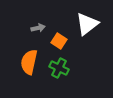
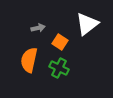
orange square: moved 1 px right, 1 px down
orange semicircle: moved 2 px up
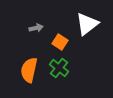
gray arrow: moved 2 px left
orange semicircle: moved 10 px down
green cross: rotated 12 degrees clockwise
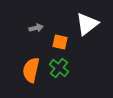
orange square: rotated 21 degrees counterclockwise
orange semicircle: moved 2 px right
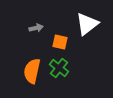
orange semicircle: moved 1 px right, 1 px down
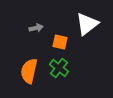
orange semicircle: moved 3 px left
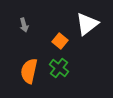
gray arrow: moved 12 px left, 3 px up; rotated 88 degrees clockwise
orange square: moved 1 px up; rotated 28 degrees clockwise
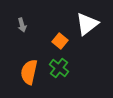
gray arrow: moved 2 px left
orange semicircle: moved 1 px down
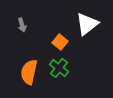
orange square: moved 1 px down
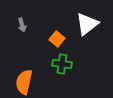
orange square: moved 3 px left, 3 px up
green cross: moved 3 px right, 4 px up; rotated 30 degrees counterclockwise
orange semicircle: moved 5 px left, 10 px down
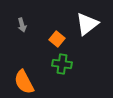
orange semicircle: rotated 40 degrees counterclockwise
